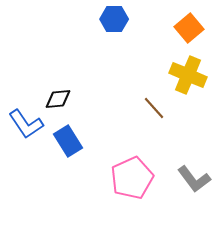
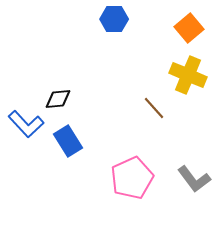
blue L-shape: rotated 9 degrees counterclockwise
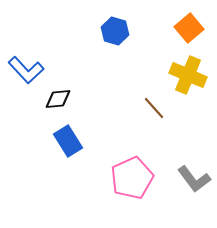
blue hexagon: moved 1 px right, 12 px down; rotated 16 degrees clockwise
blue L-shape: moved 54 px up
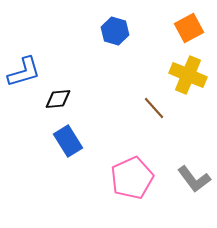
orange square: rotated 12 degrees clockwise
blue L-shape: moved 2 px left, 2 px down; rotated 63 degrees counterclockwise
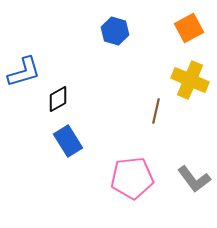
yellow cross: moved 2 px right, 5 px down
black diamond: rotated 24 degrees counterclockwise
brown line: moved 2 px right, 3 px down; rotated 55 degrees clockwise
pink pentagon: rotated 18 degrees clockwise
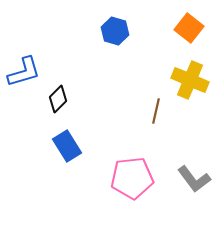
orange square: rotated 24 degrees counterclockwise
black diamond: rotated 16 degrees counterclockwise
blue rectangle: moved 1 px left, 5 px down
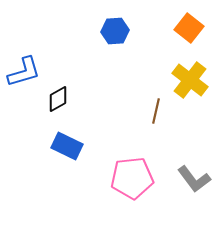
blue hexagon: rotated 20 degrees counterclockwise
yellow cross: rotated 15 degrees clockwise
black diamond: rotated 16 degrees clockwise
blue rectangle: rotated 32 degrees counterclockwise
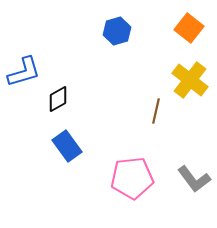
blue hexagon: moved 2 px right; rotated 12 degrees counterclockwise
blue rectangle: rotated 28 degrees clockwise
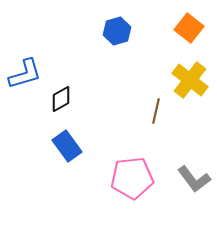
blue L-shape: moved 1 px right, 2 px down
black diamond: moved 3 px right
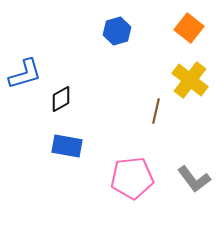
blue rectangle: rotated 44 degrees counterclockwise
